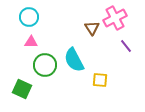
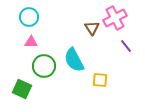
green circle: moved 1 px left, 1 px down
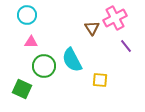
cyan circle: moved 2 px left, 2 px up
cyan semicircle: moved 2 px left
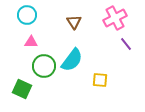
brown triangle: moved 18 px left, 6 px up
purple line: moved 2 px up
cyan semicircle: rotated 115 degrees counterclockwise
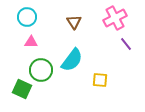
cyan circle: moved 2 px down
green circle: moved 3 px left, 4 px down
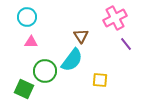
brown triangle: moved 7 px right, 14 px down
green circle: moved 4 px right, 1 px down
green square: moved 2 px right
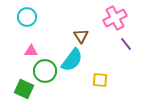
pink triangle: moved 9 px down
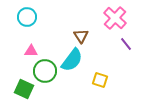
pink cross: rotated 20 degrees counterclockwise
yellow square: rotated 14 degrees clockwise
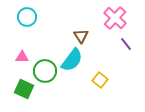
pink triangle: moved 9 px left, 6 px down
yellow square: rotated 21 degrees clockwise
